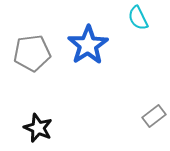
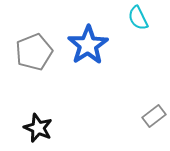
gray pentagon: moved 2 px right, 1 px up; rotated 15 degrees counterclockwise
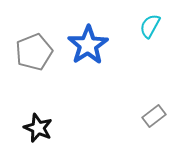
cyan semicircle: moved 12 px right, 8 px down; rotated 55 degrees clockwise
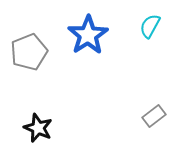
blue star: moved 10 px up
gray pentagon: moved 5 px left
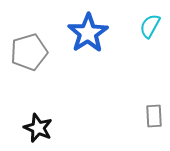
blue star: moved 2 px up
gray pentagon: rotated 6 degrees clockwise
gray rectangle: rotated 55 degrees counterclockwise
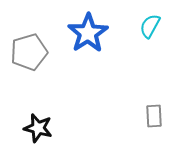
black star: rotated 8 degrees counterclockwise
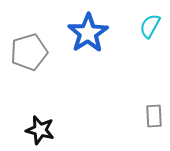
black star: moved 2 px right, 2 px down
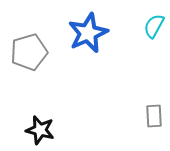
cyan semicircle: moved 4 px right
blue star: rotated 9 degrees clockwise
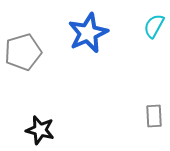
gray pentagon: moved 6 px left
